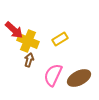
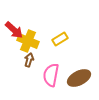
pink semicircle: moved 2 px left; rotated 15 degrees counterclockwise
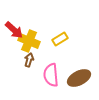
yellow cross: moved 1 px right
pink semicircle: rotated 15 degrees counterclockwise
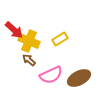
brown arrow: rotated 64 degrees counterclockwise
pink semicircle: rotated 110 degrees counterclockwise
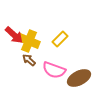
red arrow: moved 5 px down
yellow rectangle: rotated 14 degrees counterclockwise
pink semicircle: moved 3 px right, 5 px up; rotated 45 degrees clockwise
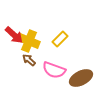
brown ellipse: moved 2 px right
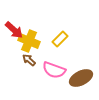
red arrow: moved 5 px up
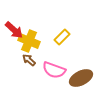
yellow rectangle: moved 2 px right, 2 px up
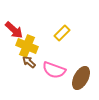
yellow rectangle: moved 4 px up
yellow cross: moved 2 px left, 5 px down
brown arrow: moved 2 px down
brown ellipse: rotated 35 degrees counterclockwise
